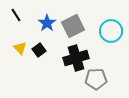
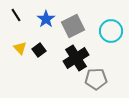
blue star: moved 1 px left, 4 px up
black cross: rotated 15 degrees counterclockwise
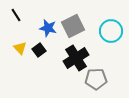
blue star: moved 2 px right, 9 px down; rotated 24 degrees counterclockwise
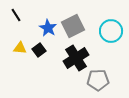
blue star: rotated 18 degrees clockwise
yellow triangle: rotated 40 degrees counterclockwise
gray pentagon: moved 2 px right, 1 px down
